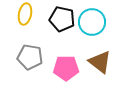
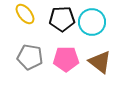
yellow ellipse: rotated 50 degrees counterclockwise
black pentagon: rotated 15 degrees counterclockwise
pink pentagon: moved 9 px up
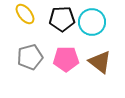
gray pentagon: rotated 25 degrees counterclockwise
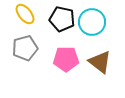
black pentagon: rotated 15 degrees clockwise
gray pentagon: moved 5 px left, 9 px up
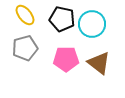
yellow ellipse: moved 1 px down
cyan circle: moved 2 px down
brown triangle: moved 1 px left, 1 px down
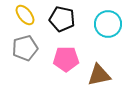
cyan circle: moved 16 px right
brown triangle: moved 12 px down; rotated 50 degrees counterclockwise
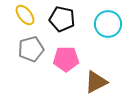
gray pentagon: moved 6 px right, 1 px down
brown triangle: moved 3 px left, 7 px down; rotated 15 degrees counterclockwise
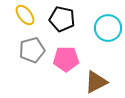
cyan circle: moved 4 px down
gray pentagon: moved 1 px right, 1 px down
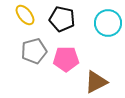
cyan circle: moved 5 px up
gray pentagon: moved 2 px right, 1 px down
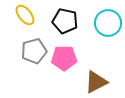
black pentagon: moved 3 px right, 2 px down
pink pentagon: moved 2 px left, 1 px up
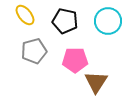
cyan circle: moved 2 px up
pink pentagon: moved 11 px right, 2 px down
brown triangle: rotated 30 degrees counterclockwise
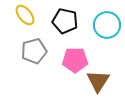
cyan circle: moved 1 px left, 4 px down
brown triangle: moved 2 px right, 1 px up
